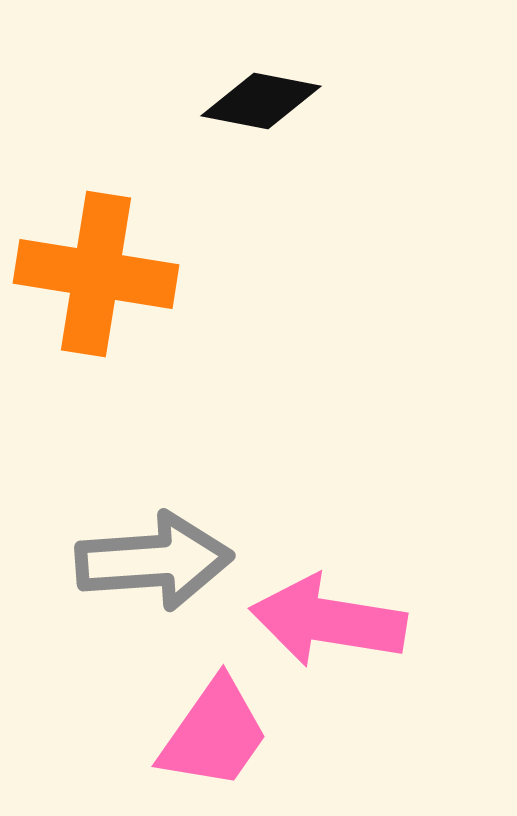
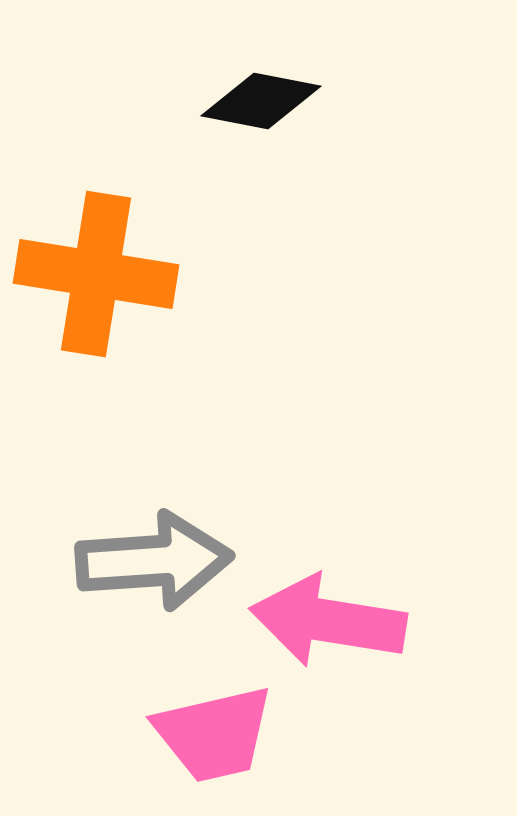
pink trapezoid: rotated 42 degrees clockwise
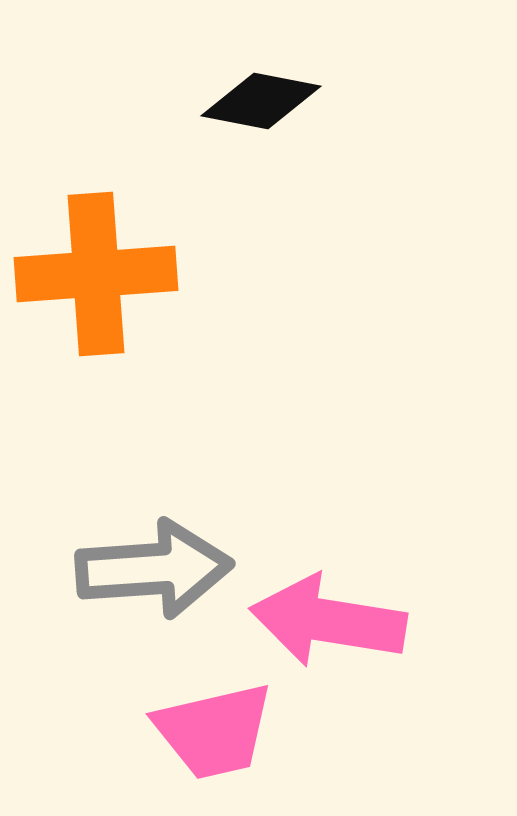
orange cross: rotated 13 degrees counterclockwise
gray arrow: moved 8 px down
pink trapezoid: moved 3 px up
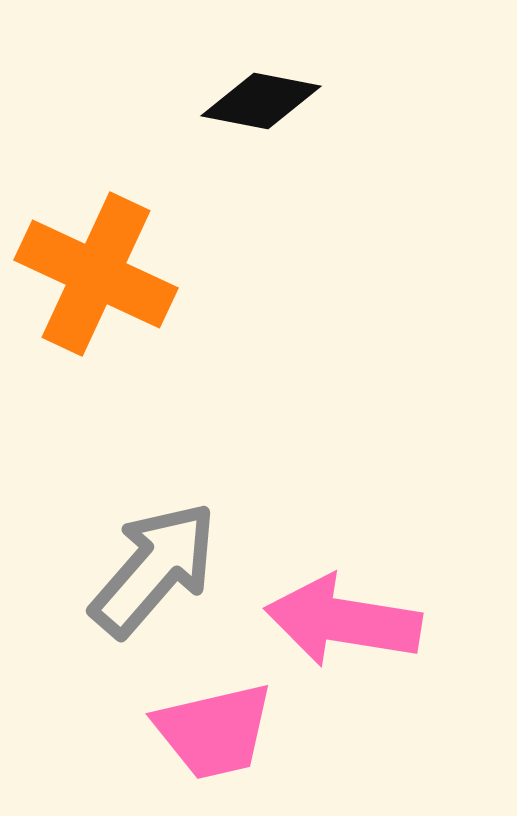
orange cross: rotated 29 degrees clockwise
gray arrow: rotated 45 degrees counterclockwise
pink arrow: moved 15 px right
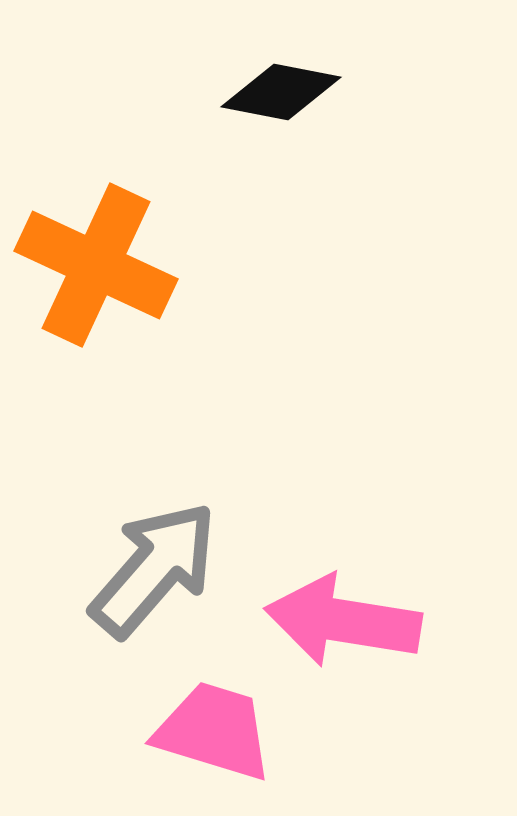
black diamond: moved 20 px right, 9 px up
orange cross: moved 9 px up
pink trapezoid: rotated 150 degrees counterclockwise
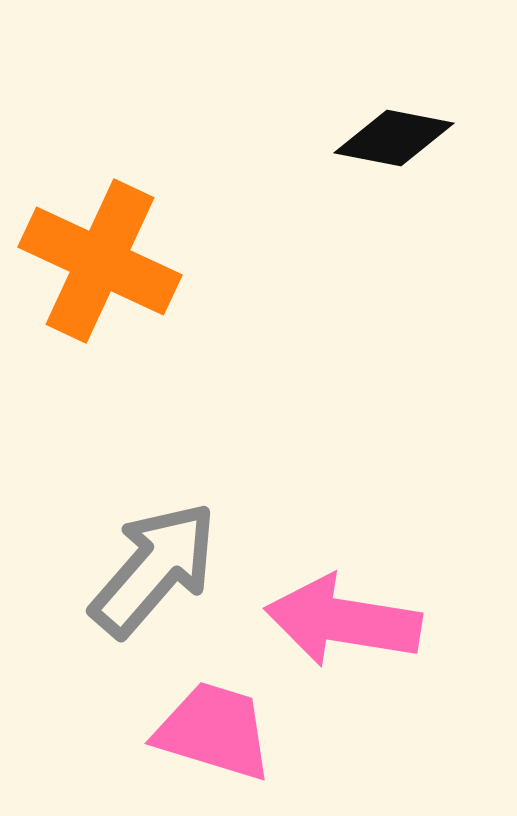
black diamond: moved 113 px right, 46 px down
orange cross: moved 4 px right, 4 px up
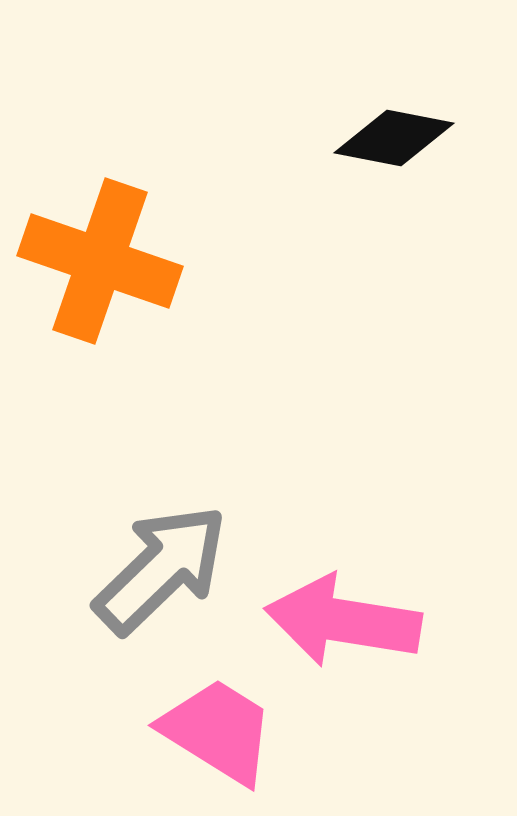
orange cross: rotated 6 degrees counterclockwise
gray arrow: moved 7 px right; rotated 5 degrees clockwise
pink trapezoid: moved 4 px right; rotated 15 degrees clockwise
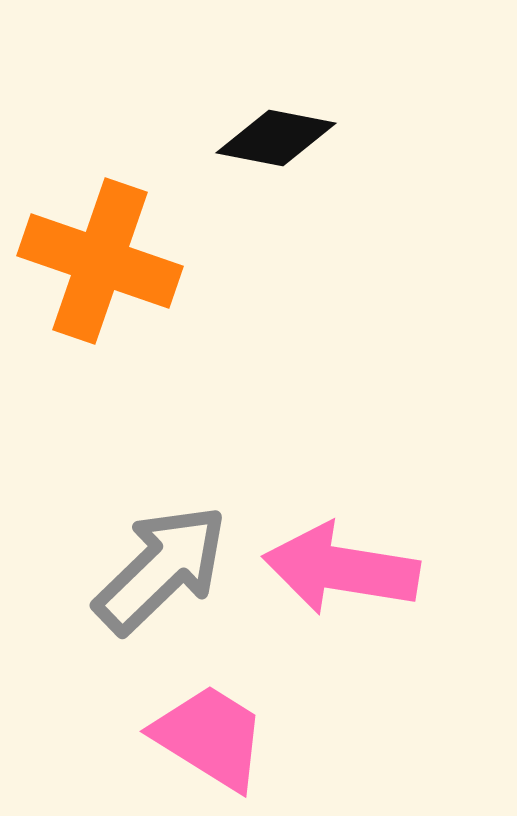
black diamond: moved 118 px left
pink arrow: moved 2 px left, 52 px up
pink trapezoid: moved 8 px left, 6 px down
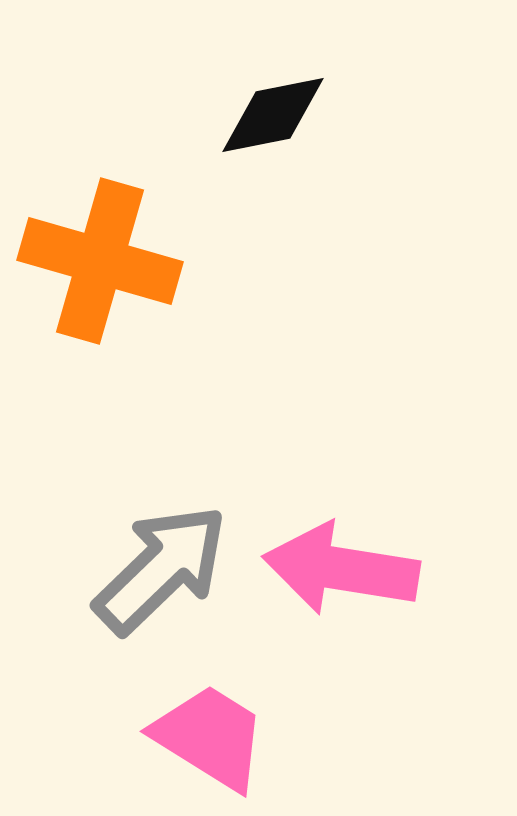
black diamond: moved 3 px left, 23 px up; rotated 22 degrees counterclockwise
orange cross: rotated 3 degrees counterclockwise
